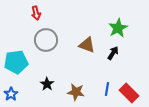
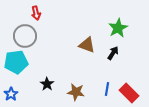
gray circle: moved 21 px left, 4 px up
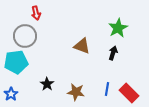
brown triangle: moved 5 px left, 1 px down
black arrow: rotated 16 degrees counterclockwise
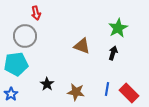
cyan pentagon: moved 2 px down
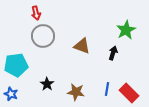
green star: moved 8 px right, 2 px down
gray circle: moved 18 px right
cyan pentagon: moved 1 px down
blue star: rotated 16 degrees counterclockwise
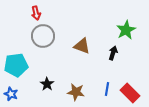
red rectangle: moved 1 px right
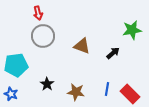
red arrow: moved 2 px right
green star: moved 6 px right; rotated 18 degrees clockwise
black arrow: rotated 32 degrees clockwise
red rectangle: moved 1 px down
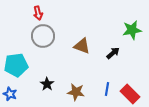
blue star: moved 1 px left
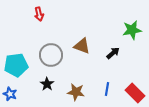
red arrow: moved 1 px right, 1 px down
gray circle: moved 8 px right, 19 px down
red rectangle: moved 5 px right, 1 px up
